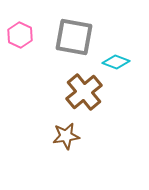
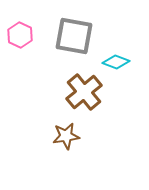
gray square: moved 1 px up
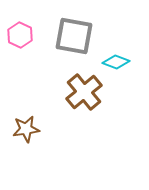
brown star: moved 40 px left, 7 px up
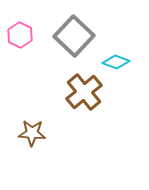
gray square: rotated 33 degrees clockwise
brown star: moved 6 px right, 4 px down; rotated 12 degrees clockwise
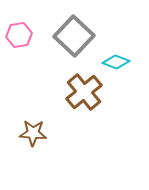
pink hexagon: moved 1 px left; rotated 25 degrees clockwise
brown star: moved 1 px right
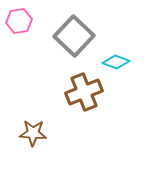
pink hexagon: moved 14 px up
brown cross: rotated 18 degrees clockwise
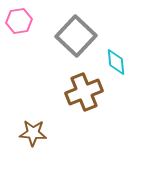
gray square: moved 2 px right
cyan diamond: rotated 64 degrees clockwise
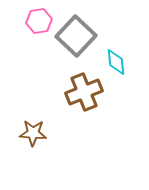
pink hexagon: moved 20 px right
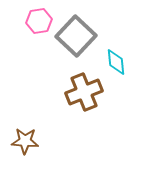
brown star: moved 8 px left, 8 px down
